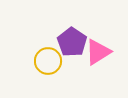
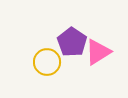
yellow circle: moved 1 px left, 1 px down
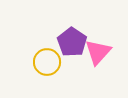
pink triangle: rotated 16 degrees counterclockwise
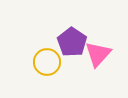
pink triangle: moved 2 px down
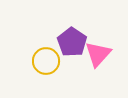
yellow circle: moved 1 px left, 1 px up
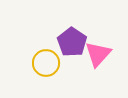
yellow circle: moved 2 px down
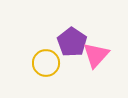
pink triangle: moved 2 px left, 1 px down
